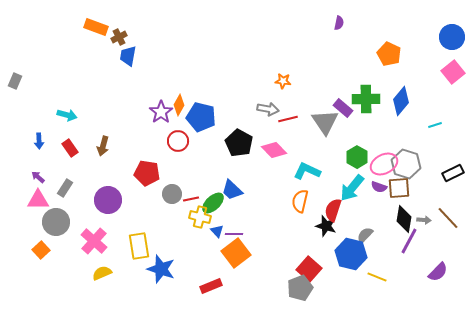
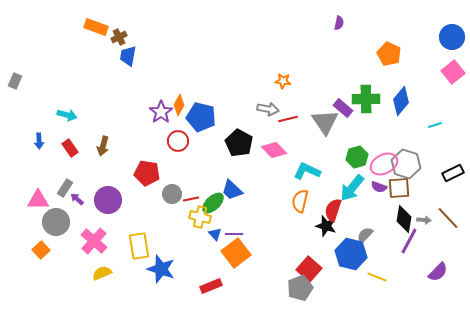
green hexagon at (357, 157): rotated 15 degrees clockwise
purple arrow at (38, 177): moved 39 px right, 22 px down
blue triangle at (217, 231): moved 2 px left, 3 px down
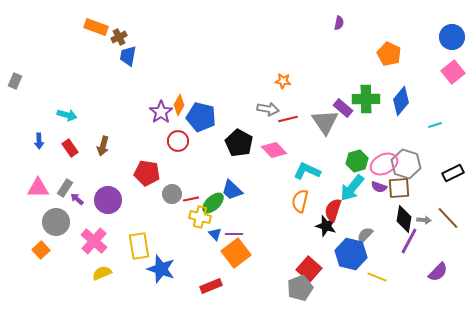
green hexagon at (357, 157): moved 4 px down
pink triangle at (38, 200): moved 12 px up
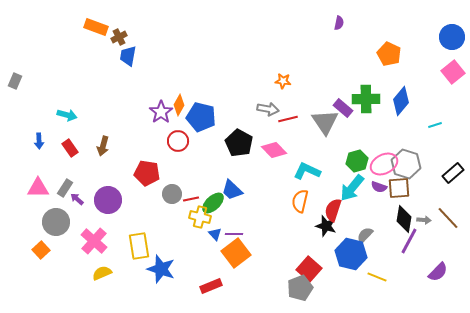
black rectangle at (453, 173): rotated 15 degrees counterclockwise
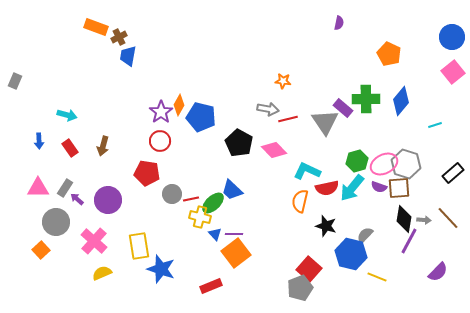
red circle at (178, 141): moved 18 px left
red semicircle at (333, 210): moved 6 px left, 22 px up; rotated 120 degrees counterclockwise
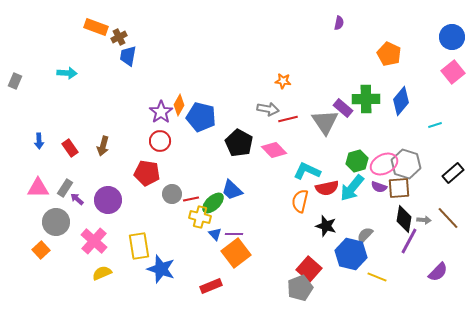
cyan arrow at (67, 115): moved 42 px up; rotated 12 degrees counterclockwise
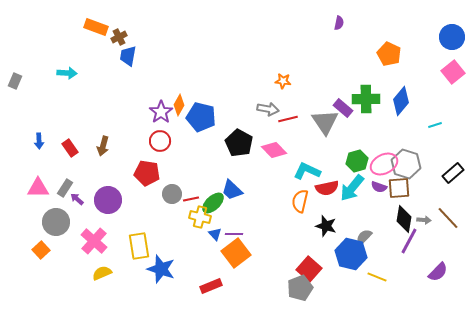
gray semicircle at (365, 235): moved 1 px left, 2 px down
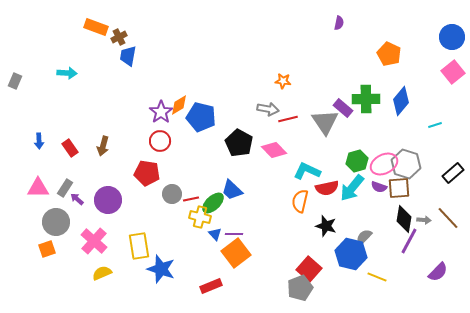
orange diamond at (179, 105): rotated 30 degrees clockwise
orange square at (41, 250): moved 6 px right, 1 px up; rotated 24 degrees clockwise
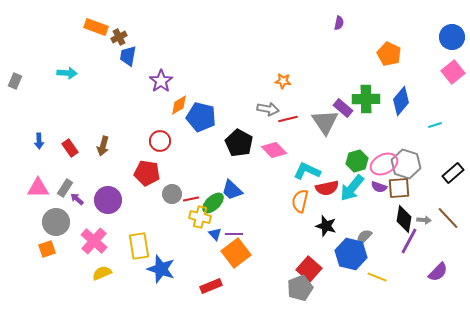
purple star at (161, 112): moved 31 px up
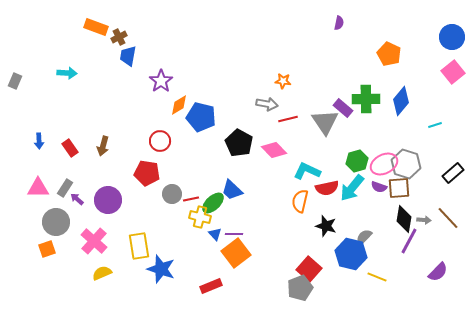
gray arrow at (268, 109): moved 1 px left, 5 px up
